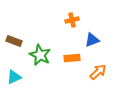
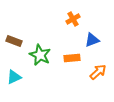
orange cross: moved 1 px right, 1 px up; rotated 16 degrees counterclockwise
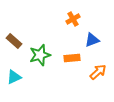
brown rectangle: rotated 21 degrees clockwise
green star: rotated 30 degrees clockwise
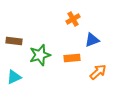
brown rectangle: rotated 35 degrees counterclockwise
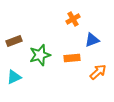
brown rectangle: rotated 28 degrees counterclockwise
